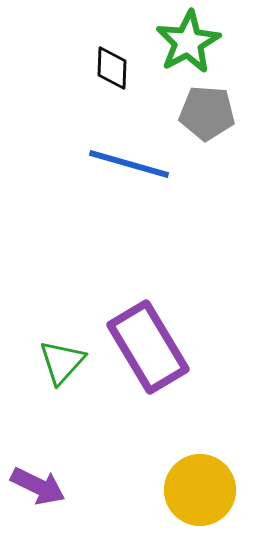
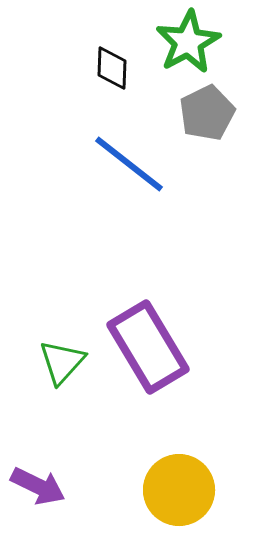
gray pentagon: rotated 30 degrees counterclockwise
blue line: rotated 22 degrees clockwise
yellow circle: moved 21 px left
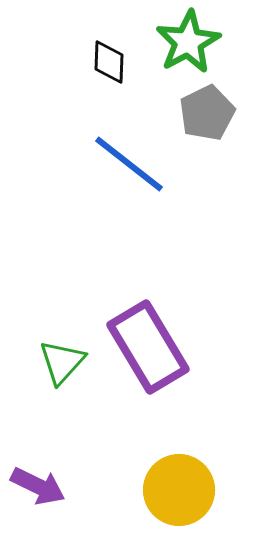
black diamond: moved 3 px left, 6 px up
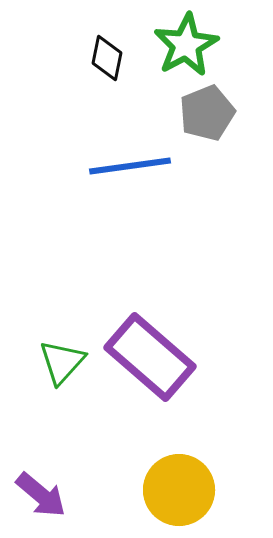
green star: moved 2 px left, 3 px down
black diamond: moved 2 px left, 4 px up; rotated 9 degrees clockwise
gray pentagon: rotated 4 degrees clockwise
blue line: moved 1 px right, 2 px down; rotated 46 degrees counterclockwise
purple rectangle: moved 2 px right, 10 px down; rotated 18 degrees counterclockwise
purple arrow: moved 3 px right, 9 px down; rotated 14 degrees clockwise
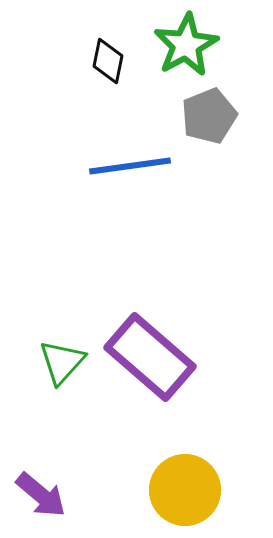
black diamond: moved 1 px right, 3 px down
gray pentagon: moved 2 px right, 3 px down
yellow circle: moved 6 px right
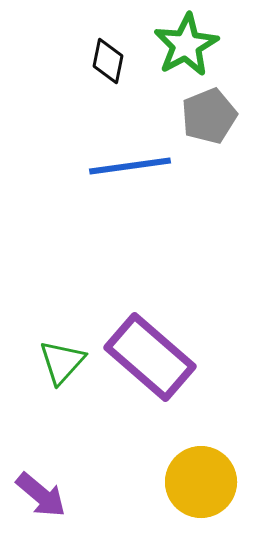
yellow circle: moved 16 px right, 8 px up
